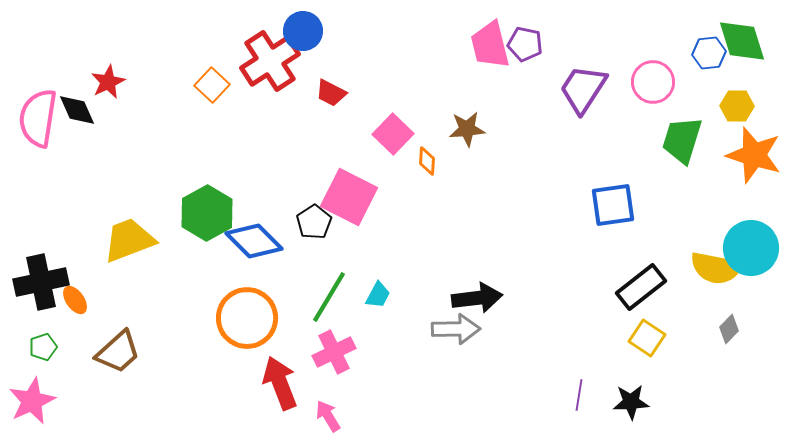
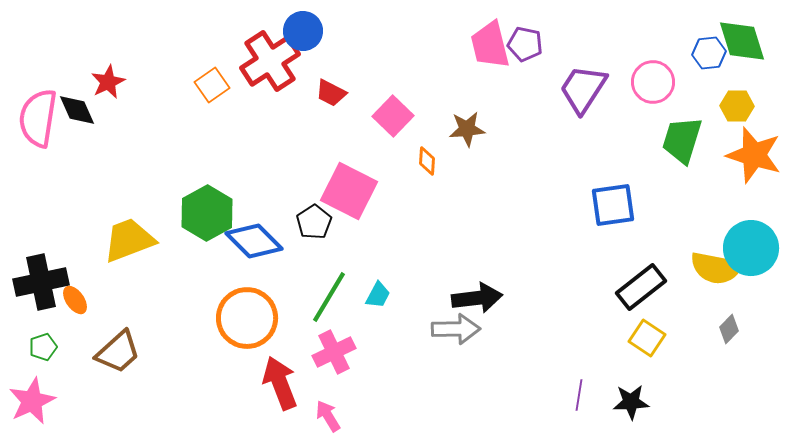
orange square at (212, 85): rotated 12 degrees clockwise
pink square at (393, 134): moved 18 px up
pink square at (349, 197): moved 6 px up
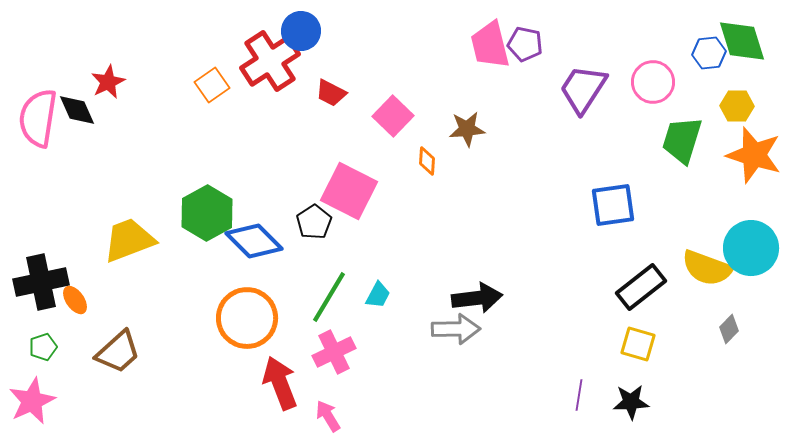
blue circle at (303, 31): moved 2 px left
yellow semicircle at (716, 268): moved 9 px left; rotated 9 degrees clockwise
yellow square at (647, 338): moved 9 px left, 6 px down; rotated 18 degrees counterclockwise
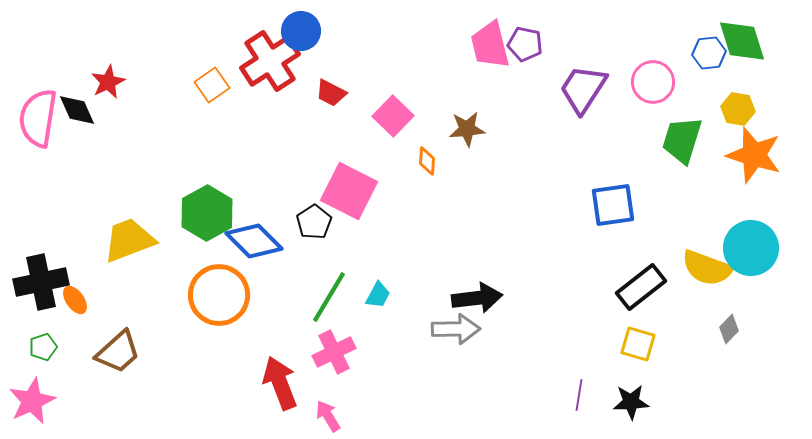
yellow hexagon at (737, 106): moved 1 px right, 3 px down; rotated 8 degrees clockwise
orange circle at (247, 318): moved 28 px left, 23 px up
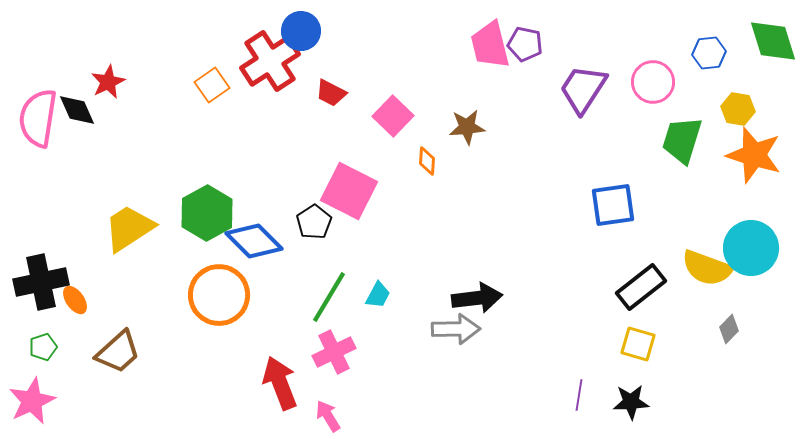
green diamond at (742, 41): moved 31 px right
brown star at (467, 129): moved 2 px up
yellow trapezoid at (129, 240): moved 12 px up; rotated 12 degrees counterclockwise
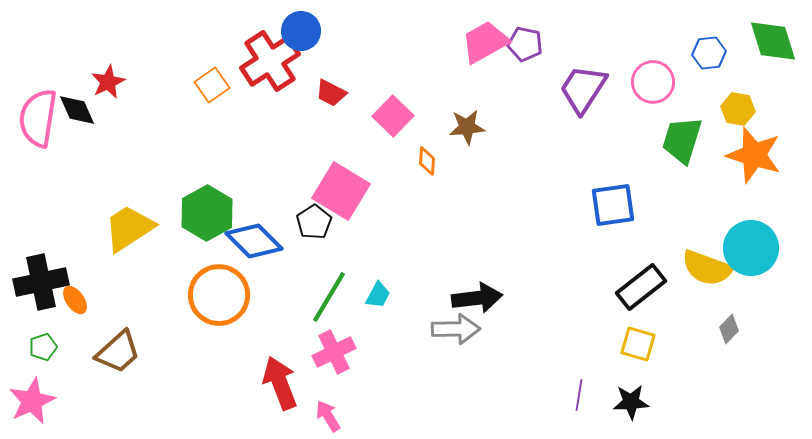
pink trapezoid at (490, 45): moved 5 px left, 3 px up; rotated 75 degrees clockwise
pink square at (349, 191): moved 8 px left; rotated 4 degrees clockwise
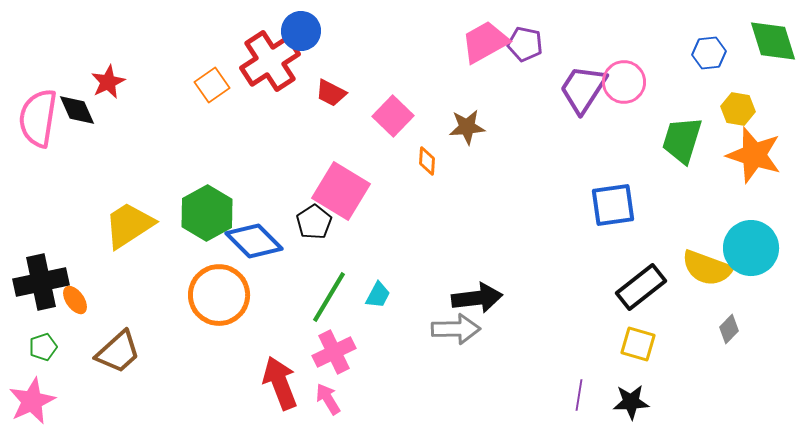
pink circle at (653, 82): moved 29 px left
yellow trapezoid at (129, 228): moved 3 px up
pink arrow at (328, 416): moved 17 px up
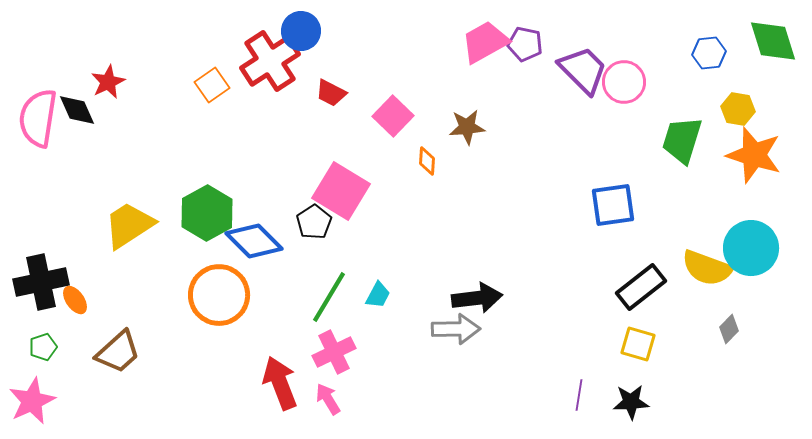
purple trapezoid at (583, 89): moved 19 px up; rotated 102 degrees clockwise
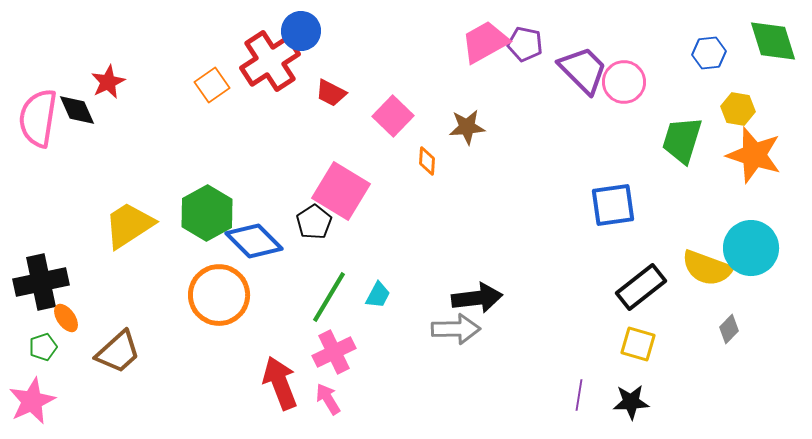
orange ellipse at (75, 300): moved 9 px left, 18 px down
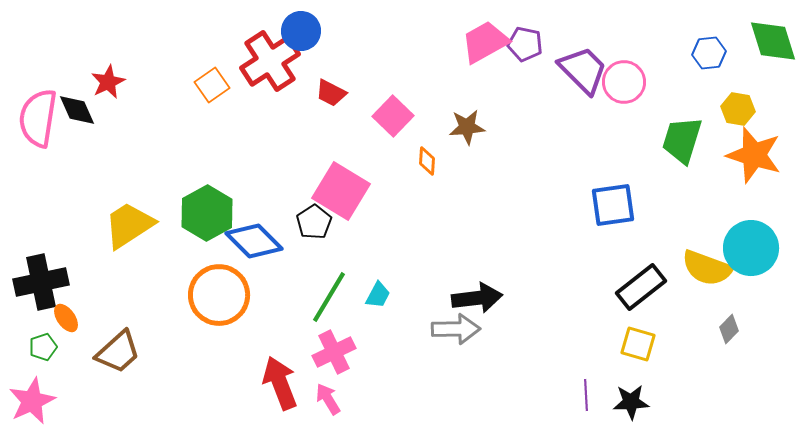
purple line at (579, 395): moved 7 px right; rotated 12 degrees counterclockwise
